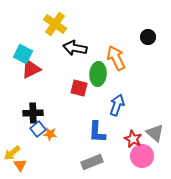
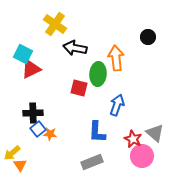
orange arrow: rotated 20 degrees clockwise
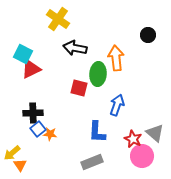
yellow cross: moved 3 px right, 5 px up
black circle: moved 2 px up
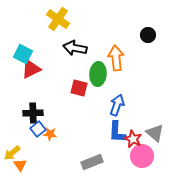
blue L-shape: moved 20 px right
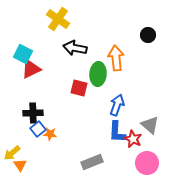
gray triangle: moved 5 px left, 8 px up
pink circle: moved 5 px right, 7 px down
